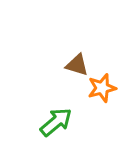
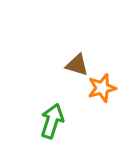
green arrow: moved 4 px left, 1 px up; rotated 32 degrees counterclockwise
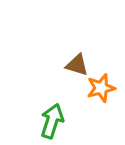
orange star: moved 1 px left
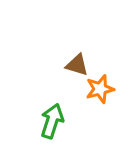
orange star: moved 1 px left, 1 px down
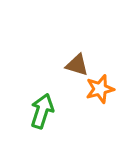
green arrow: moved 10 px left, 10 px up
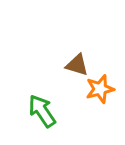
green arrow: rotated 52 degrees counterclockwise
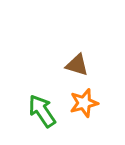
orange star: moved 16 px left, 14 px down
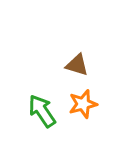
orange star: moved 1 px left, 1 px down
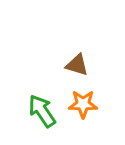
orange star: rotated 16 degrees clockwise
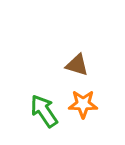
green arrow: moved 2 px right
